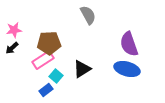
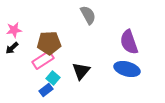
purple semicircle: moved 2 px up
black triangle: moved 1 px left, 2 px down; rotated 18 degrees counterclockwise
cyan square: moved 3 px left, 2 px down
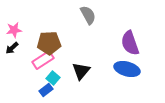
purple semicircle: moved 1 px right, 1 px down
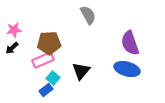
pink rectangle: rotated 10 degrees clockwise
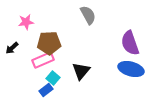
pink star: moved 12 px right, 8 px up
blue ellipse: moved 4 px right
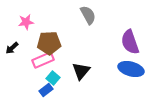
purple semicircle: moved 1 px up
